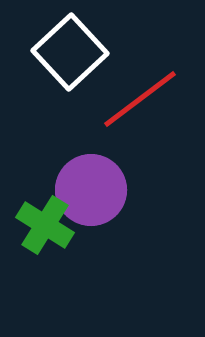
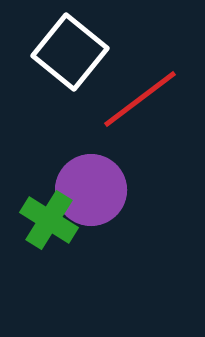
white square: rotated 8 degrees counterclockwise
green cross: moved 4 px right, 5 px up
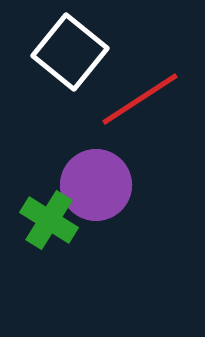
red line: rotated 4 degrees clockwise
purple circle: moved 5 px right, 5 px up
